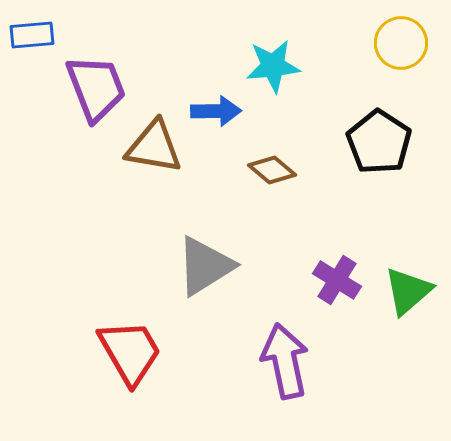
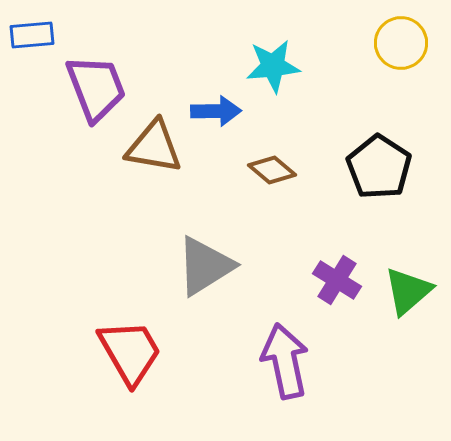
black pentagon: moved 25 px down
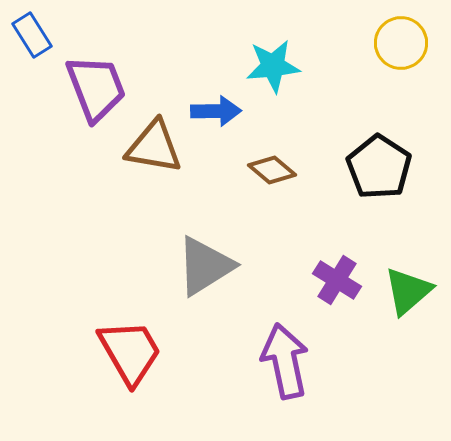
blue rectangle: rotated 63 degrees clockwise
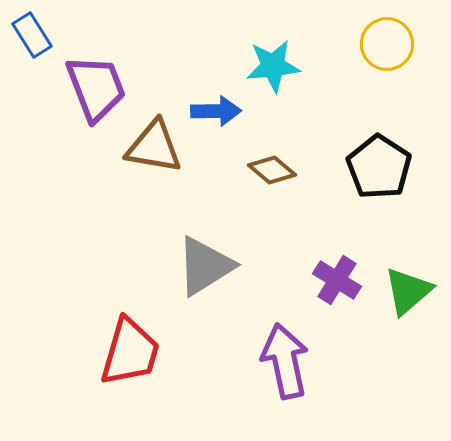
yellow circle: moved 14 px left, 1 px down
red trapezoid: rotated 46 degrees clockwise
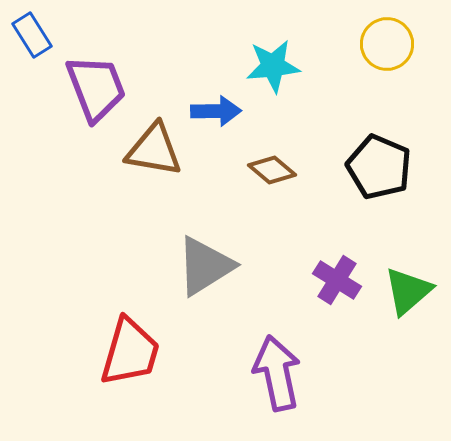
brown triangle: moved 3 px down
black pentagon: rotated 10 degrees counterclockwise
purple arrow: moved 8 px left, 12 px down
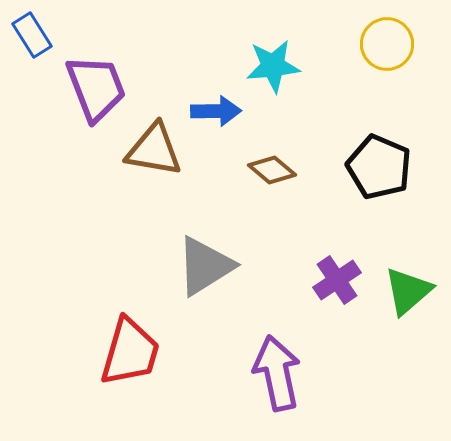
purple cross: rotated 24 degrees clockwise
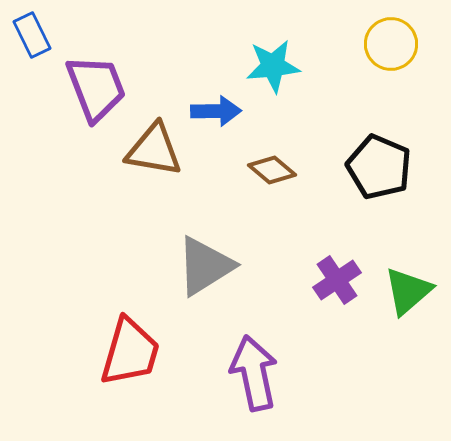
blue rectangle: rotated 6 degrees clockwise
yellow circle: moved 4 px right
purple arrow: moved 23 px left
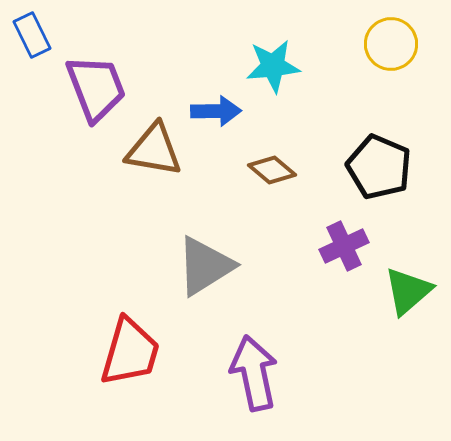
purple cross: moved 7 px right, 34 px up; rotated 9 degrees clockwise
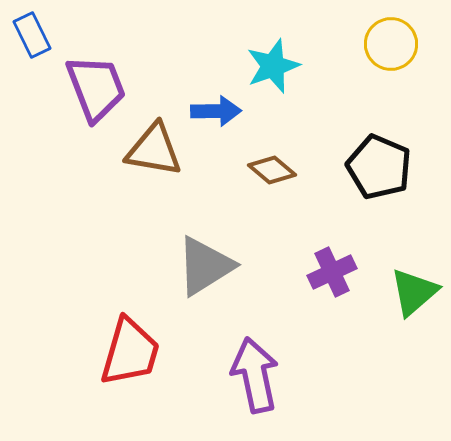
cyan star: rotated 14 degrees counterclockwise
purple cross: moved 12 px left, 26 px down
green triangle: moved 6 px right, 1 px down
purple arrow: moved 1 px right, 2 px down
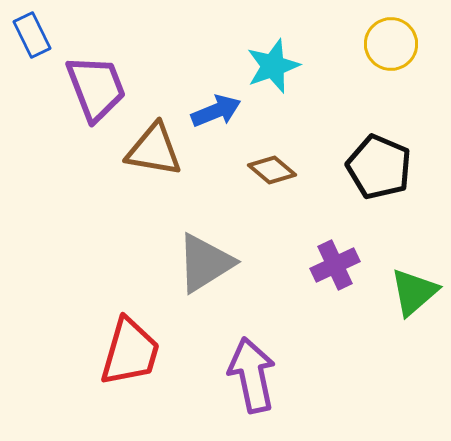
blue arrow: rotated 21 degrees counterclockwise
gray triangle: moved 3 px up
purple cross: moved 3 px right, 7 px up
purple arrow: moved 3 px left
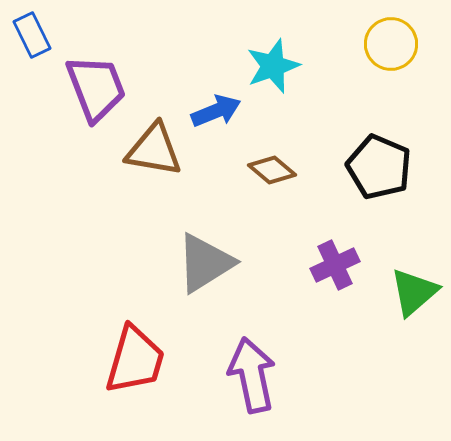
red trapezoid: moved 5 px right, 8 px down
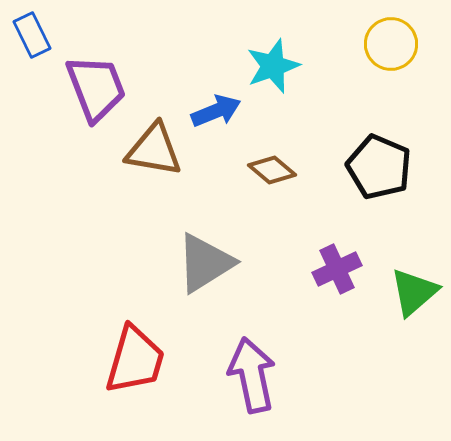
purple cross: moved 2 px right, 4 px down
